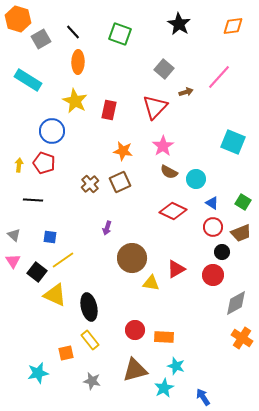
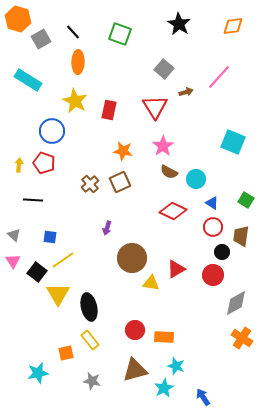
red triangle at (155, 107): rotated 16 degrees counterclockwise
green square at (243, 202): moved 3 px right, 2 px up
brown trapezoid at (241, 233): moved 3 px down; rotated 120 degrees clockwise
yellow triangle at (55, 295): moved 3 px right, 1 px up; rotated 35 degrees clockwise
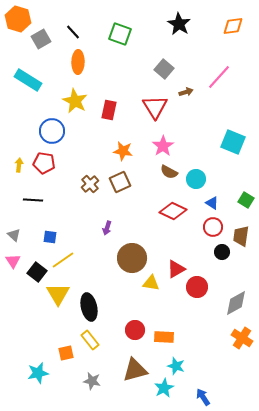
red pentagon at (44, 163): rotated 10 degrees counterclockwise
red circle at (213, 275): moved 16 px left, 12 px down
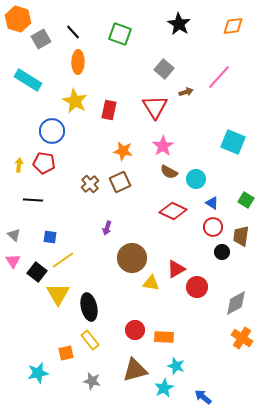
blue arrow at (203, 397): rotated 18 degrees counterclockwise
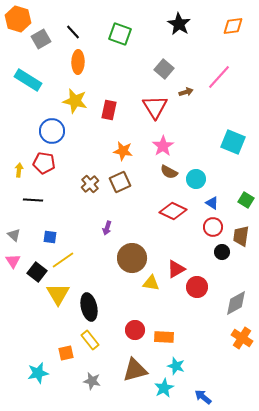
yellow star at (75, 101): rotated 15 degrees counterclockwise
yellow arrow at (19, 165): moved 5 px down
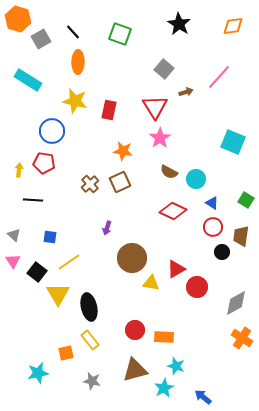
pink star at (163, 146): moved 3 px left, 8 px up
yellow line at (63, 260): moved 6 px right, 2 px down
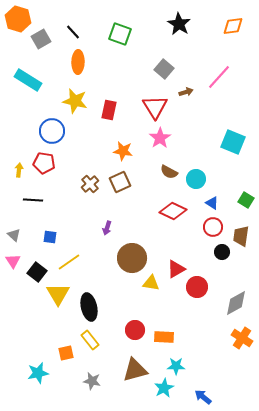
cyan star at (176, 366): rotated 18 degrees counterclockwise
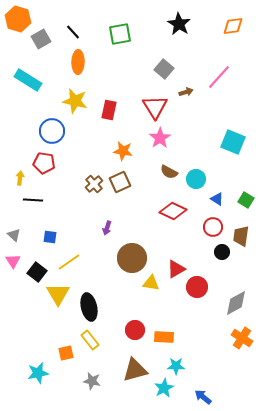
green square at (120, 34): rotated 30 degrees counterclockwise
yellow arrow at (19, 170): moved 1 px right, 8 px down
brown cross at (90, 184): moved 4 px right
blue triangle at (212, 203): moved 5 px right, 4 px up
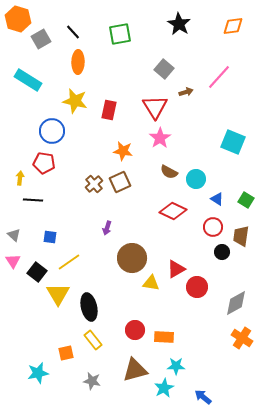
yellow rectangle at (90, 340): moved 3 px right
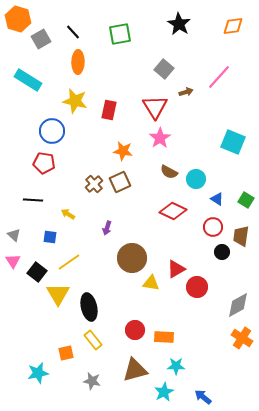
yellow arrow at (20, 178): moved 48 px right, 36 px down; rotated 64 degrees counterclockwise
gray diamond at (236, 303): moved 2 px right, 2 px down
cyan star at (164, 388): moved 4 px down
